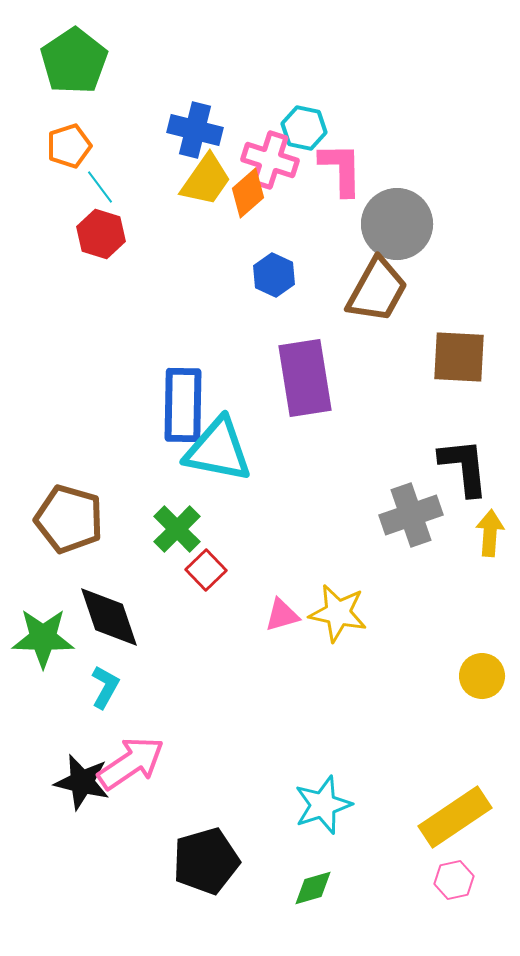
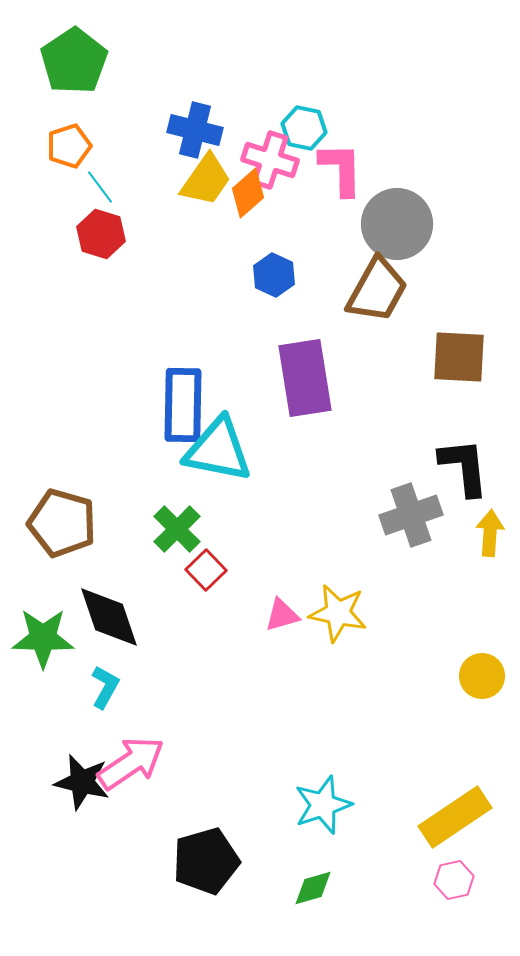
brown pentagon: moved 7 px left, 4 px down
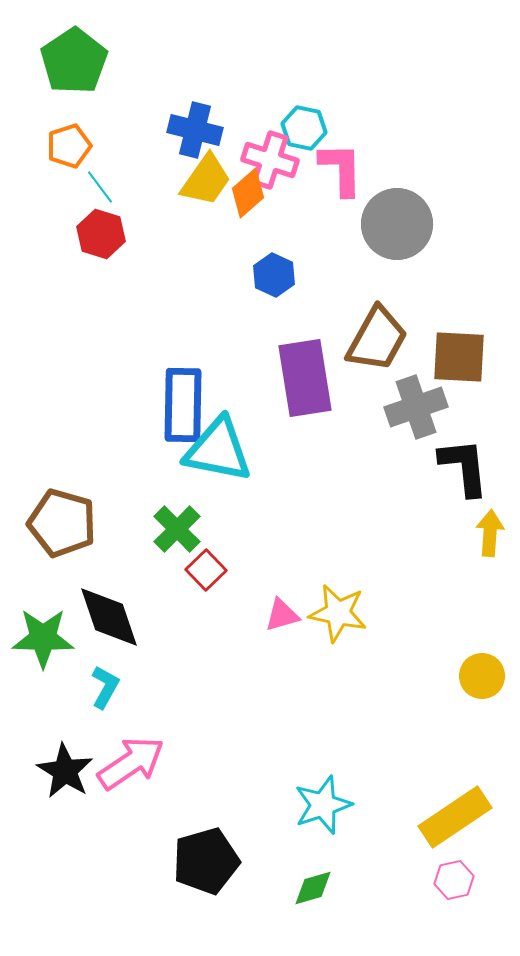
brown trapezoid: moved 49 px down
gray cross: moved 5 px right, 108 px up
black star: moved 17 px left, 11 px up; rotated 18 degrees clockwise
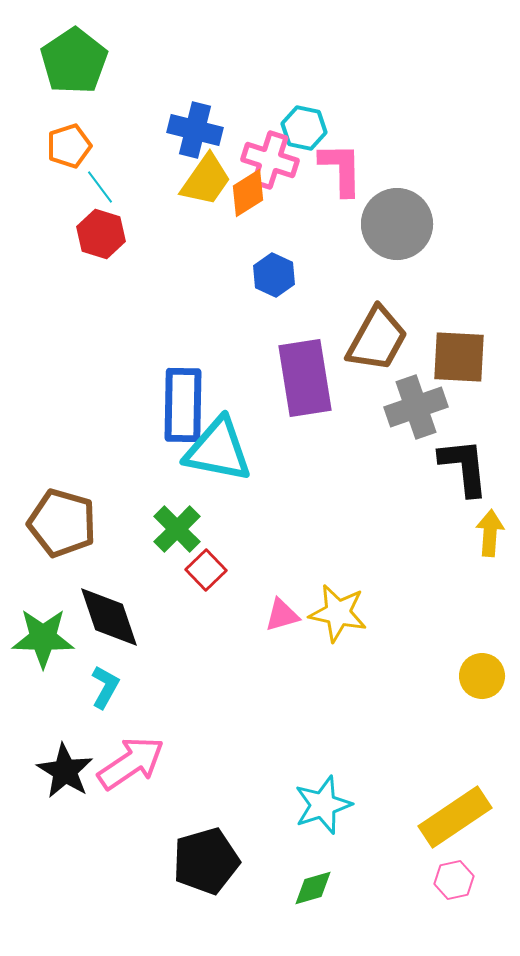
orange diamond: rotated 9 degrees clockwise
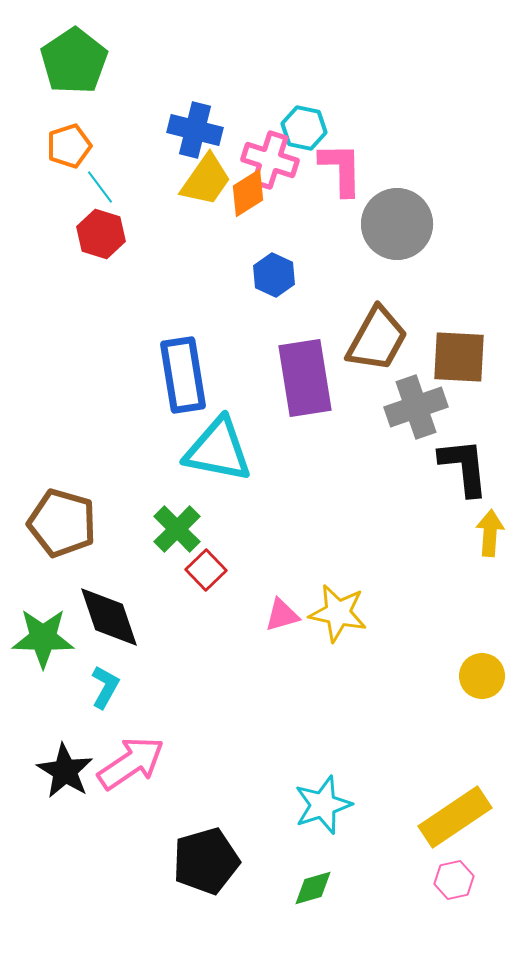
blue rectangle: moved 30 px up; rotated 10 degrees counterclockwise
